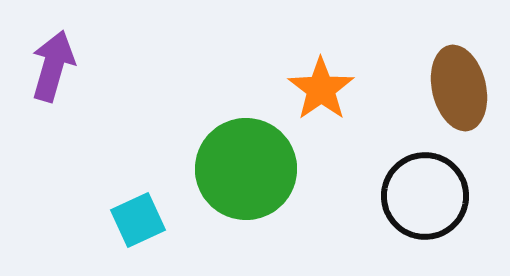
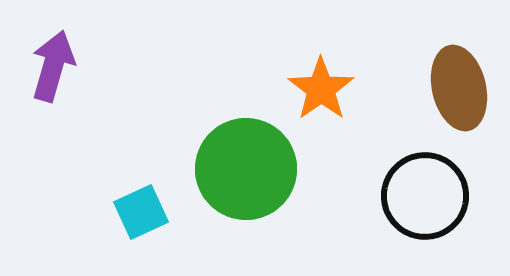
cyan square: moved 3 px right, 8 px up
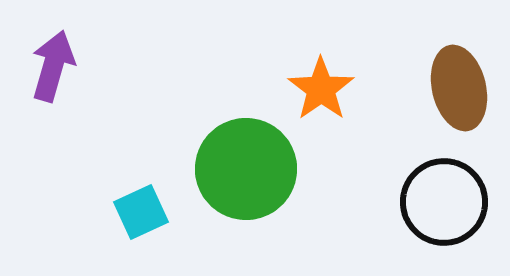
black circle: moved 19 px right, 6 px down
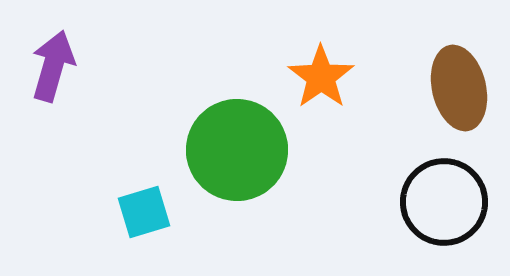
orange star: moved 12 px up
green circle: moved 9 px left, 19 px up
cyan square: moved 3 px right; rotated 8 degrees clockwise
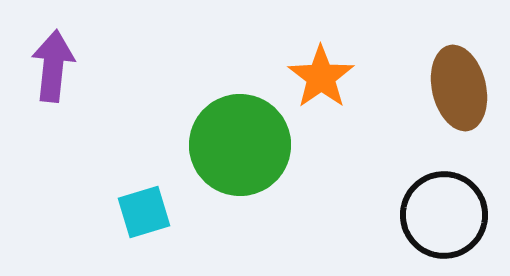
purple arrow: rotated 10 degrees counterclockwise
green circle: moved 3 px right, 5 px up
black circle: moved 13 px down
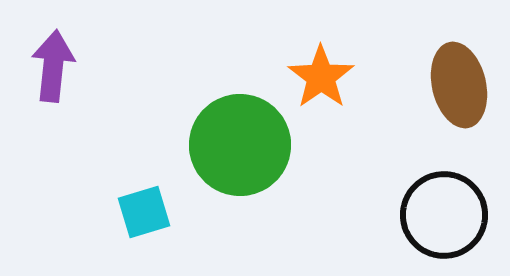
brown ellipse: moved 3 px up
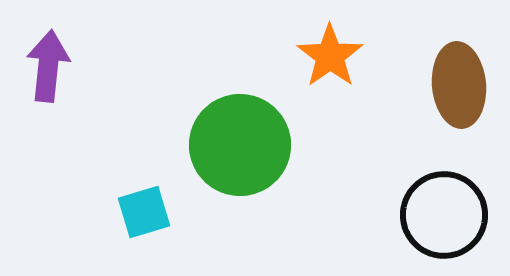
purple arrow: moved 5 px left
orange star: moved 9 px right, 21 px up
brown ellipse: rotated 8 degrees clockwise
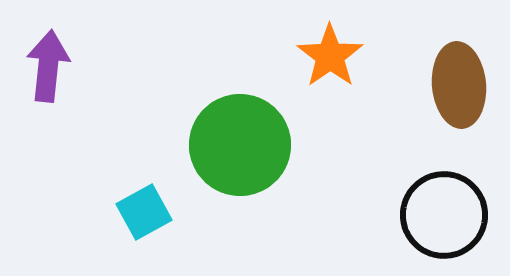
cyan square: rotated 12 degrees counterclockwise
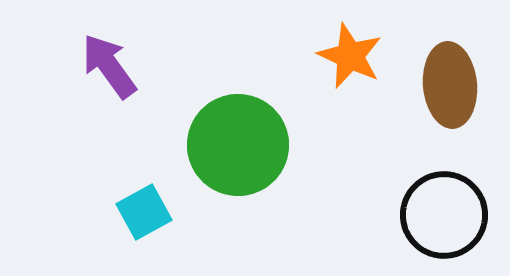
orange star: moved 20 px right; rotated 12 degrees counterclockwise
purple arrow: moved 61 px right; rotated 42 degrees counterclockwise
brown ellipse: moved 9 px left
green circle: moved 2 px left
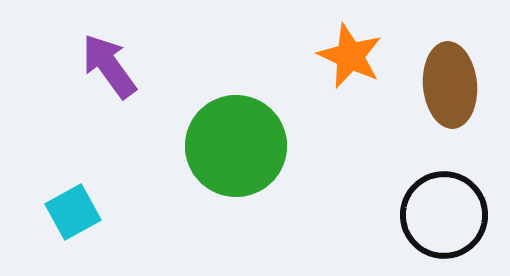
green circle: moved 2 px left, 1 px down
cyan square: moved 71 px left
